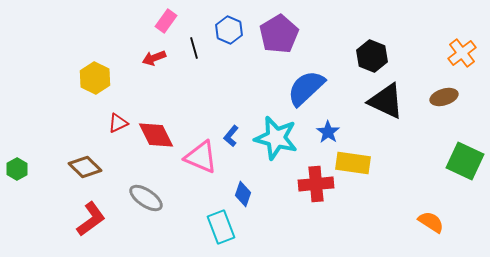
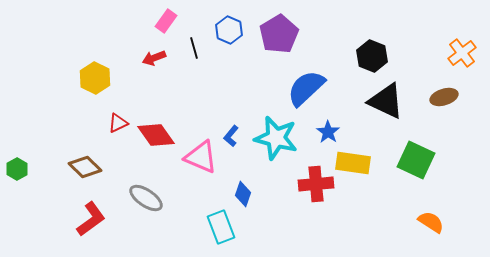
red diamond: rotated 9 degrees counterclockwise
green square: moved 49 px left, 1 px up
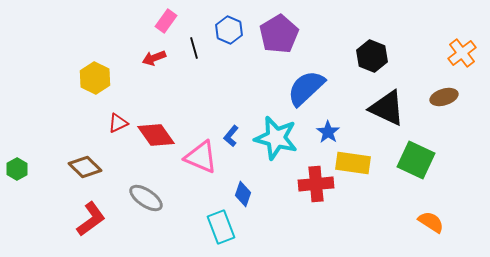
black triangle: moved 1 px right, 7 px down
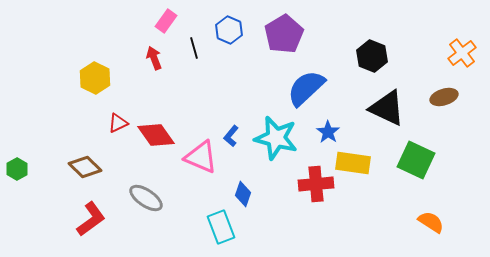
purple pentagon: moved 5 px right
red arrow: rotated 90 degrees clockwise
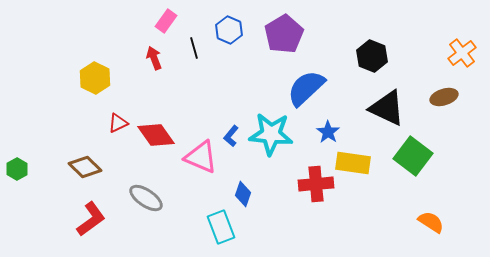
cyan star: moved 5 px left, 4 px up; rotated 9 degrees counterclockwise
green square: moved 3 px left, 4 px up; rotated 12 degrees clockwise
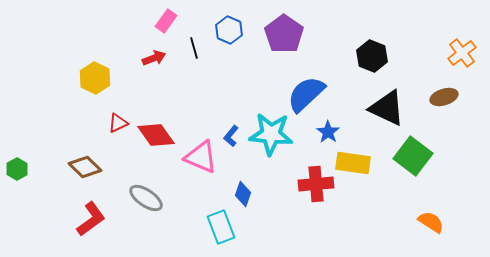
purple pentagon: rotated 6 degrees counterclockwise
red arrow: rotated 90 degrees clockwise
blue semicircle: moved 6 px down
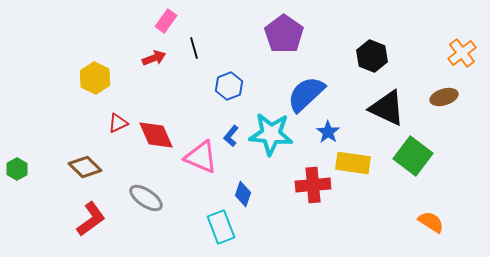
blue hexagon: moved 56 px down; rotated 16 degrees clockwise
red diamond: rotated 12 degrees clockwise
red cross: moved 3 px left, 1 px down
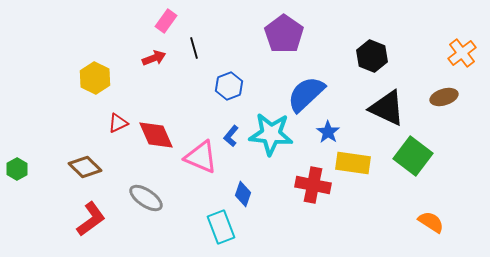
red cross: rotated 16 degrees clockwise
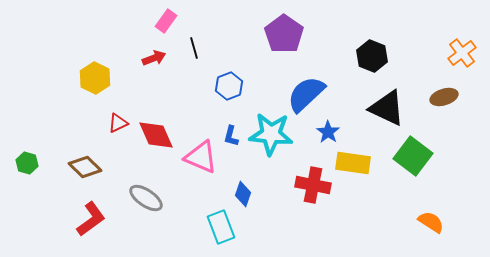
blue L-shape: rotated 25 degrees counterclockwise
green hexagon: moved 10 px right, 6 px up; rotated 15 degrees counterclockwise
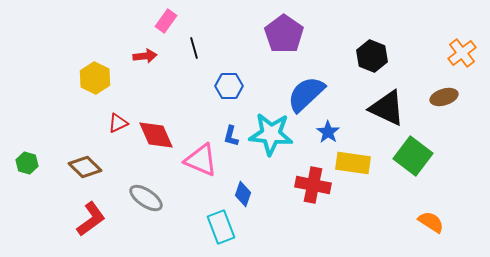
red arrow: moved 9 px left, 2 px up; rotated 15 degrees clockwise
blue hexagon: rotated 20 degrees clockwise
pink triangle: moved 3 px down
